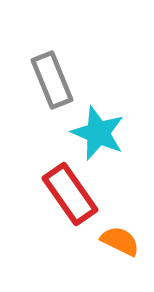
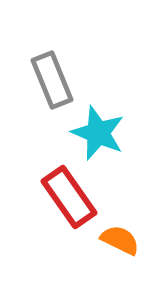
red rectangle: moved 1 px left, 3 px down
orange semicircle: moved 1 px up
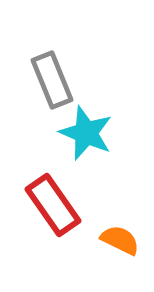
cyan star: moved 12 px left
red rectangle: moved 16 px left, 8 px down
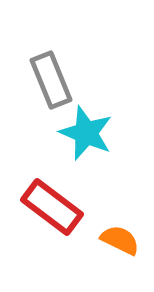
gray rectangle: moved 1 px left
red rectangle: moved 1 px left, 2 px down; rotated 18 degrees counterclockwise
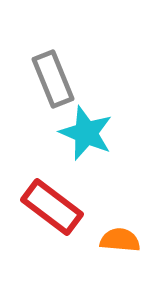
gray rectangle: moved 2 px right, 1 px up
orange semicircle: rotated 21 degrees counterclockwise
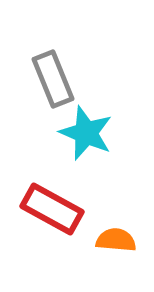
red rectangle: moved 2 px down; rotated 8 degrees counterclockwise
orange semicircle: moved 4 px left
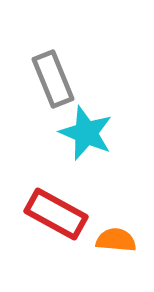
red rectangle: moved 4 px right, 5 px down
